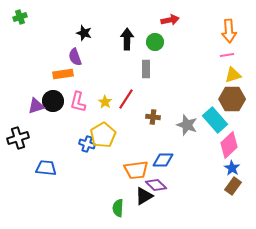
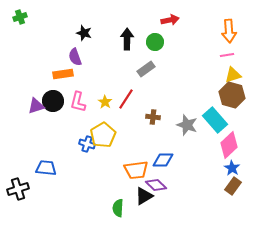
gray rectangle: rotated 54 degrees clockwise
brown hexagon: moved 4 px up; rotated 15 degrees clockwise
black cross: moved 51 px down
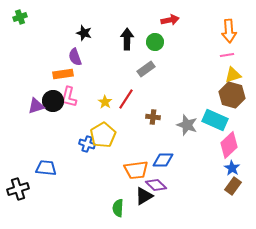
pink L-shape: moved 9 px left, 5 px up
cyan rectangle: rotated 25 degrees counterclockwise
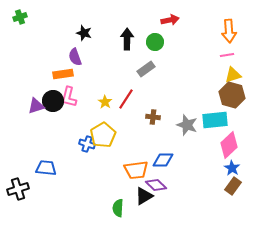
cyan rectangle: rotated 30 degrees counterclockwise
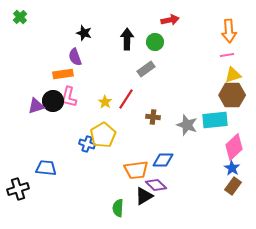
green cross: rotated 24 degrees counterclockwise
brown hexagon: rotated 15 degrees counterclockwise
pink diamond: moved 5 px right, 2 px down
